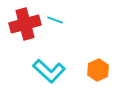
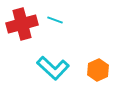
red cross: moved 3 px left
cyan L-shape: moved 4 px right, 3 px up
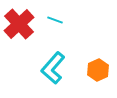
red cross: moved 3 px left; rotated 28 degrees counterclockwise
cyan L-shape: rotated 88 degrees clockwise
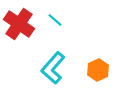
cyan line: rotated 21 degrees clockwise
red cross: rotated 12 degrees counterclockwise
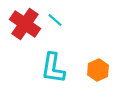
red cross: moved 6 px right
cyan L-shape: rotated 32 degrees counterclockwise
